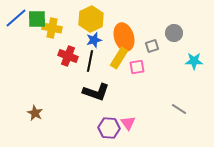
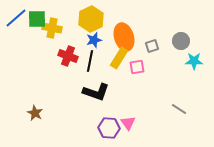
gray circle: moved 7 px right, 8 px down
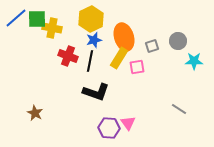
gray circle: moved 3 px left
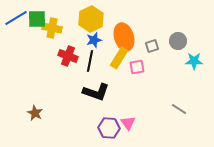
blue line: rotated 10 degrees clockwise
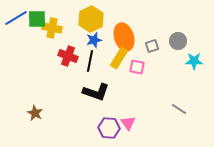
pink square: rotated 21 degrees clockwise
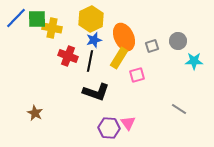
blue line: rotated 15 degrees counterclockwise
orange ellipse: rotated 8 degrees counterclockwise
pink square: moved 8 px down; rotated 28 degrees counterclockwise
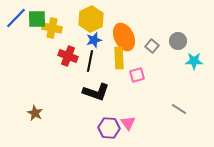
gray square: rotated 32 degrees counterclockwise
yellow rectangle: rotated 35 degrees counterclockwise
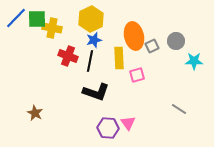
orange ellipse: moved 10 px right, 1 px up; rotated 12 degrees clockwise
gray circle: moved 2 px left
gray square: rotated 24 degrees clockwise
purple hexagon: moved 1 px left
